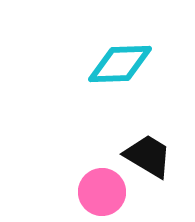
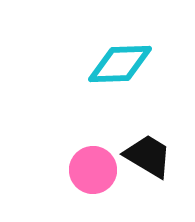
pink circle: moved 9 px left, 22 px up
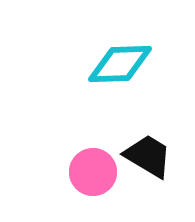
pink circle: moved 2 px down
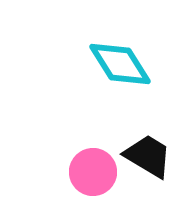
cyan diamond: rotated 60 degrees clockwise
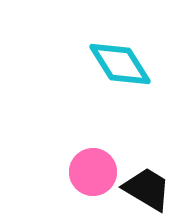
black trapezoid: moved 1 px left, 33 px down
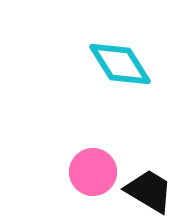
black trapezoid: moved 2 px right, 2 px down
